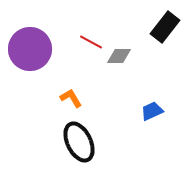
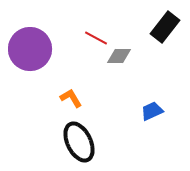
red line: moved 5 px right, 4 px up
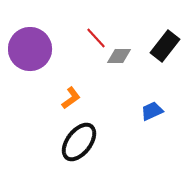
black rectangle: moved 19 px down
red line: rotated 20 degrees clockwise
orange L-shape: rotated 85 degrees clockwise
black ellipse: rotated 63 degrees clockwise
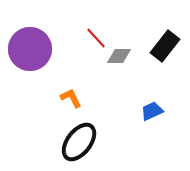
orange L-shape: rotated 80 degrees counterclockwise
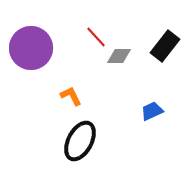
red line: moved 1 px up
purple circle: moved 1 px right, 1 px up
orange L-shape: moved 2 px up
black ellipse: moved 1 px right, 1 px up; rotated 9 degrees counterclockwise
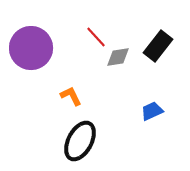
black rectangle: moved 7 px left
gray diamond: moved 1 px left, 1 px down; rotated 10 degrees counterclockwise
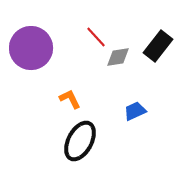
orange L-shape: moved 1 px left, 3 px down
blue trapezoid: moved 17 px left
